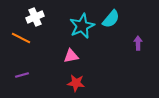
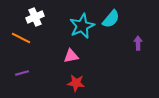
purple line: moved 2 px up
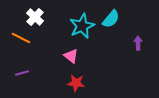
white cross: rotated 24 degrees counterclockwise
pink triangle: rotated 49 degrees clockwise
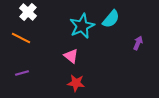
white cross: moved 7 px left, 5 px up
purple arrow: rotated 24 degrees clockwise
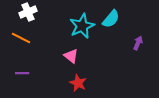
white cross: rotated 24 degrees clockwise
purple line: rotated 16 degrees clockwise
red star: moved 2 px right; rotated 18 degrees clockwise
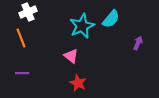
orange line: rotated 42 degrees clockwise
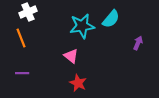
cyan star: rotated 15 degrees clockwise
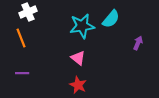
pink triangle: moved 7 px right, 2 px down
red star: moved 2 px down
